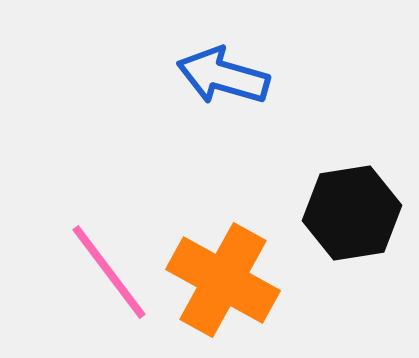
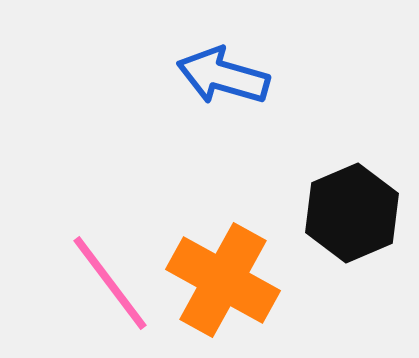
black hexagon: rotated 14 degrees counterclockwise
pink line: moved 1 px right, 11 px down
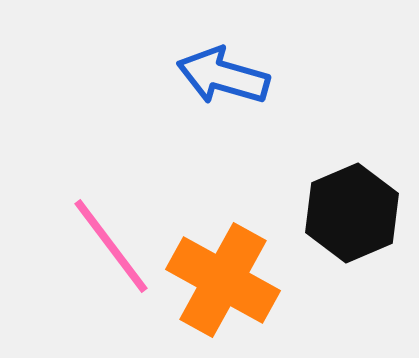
pink line: moved 1 px right, 37 px up
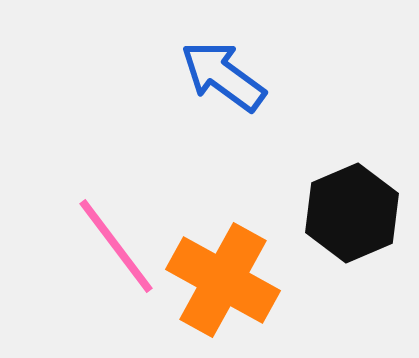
blue arrow: rotated 20 degrees clockwise
pink line: moved 5 px right
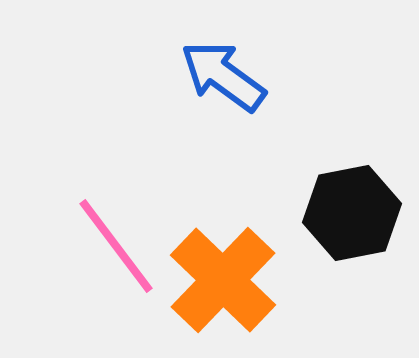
black hexagon: rotated 12 degrees clockwise
orange cross: rotated 15 degrees clockwise
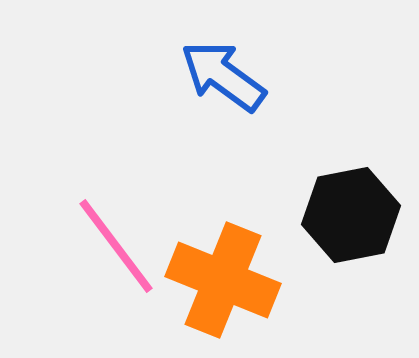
black hexagon: moved 1 px left, 2 px down
orange cross: rotated 22 degrees counterclockwise
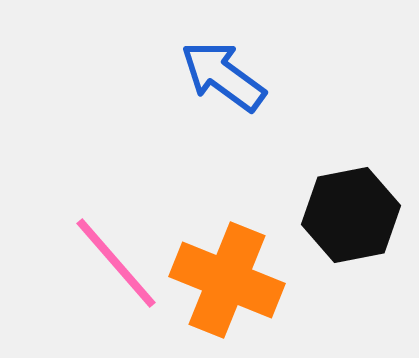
pink line: moved 17 px down; rotated 4 degrees counterclockwise
orange cross: moved 4 px right
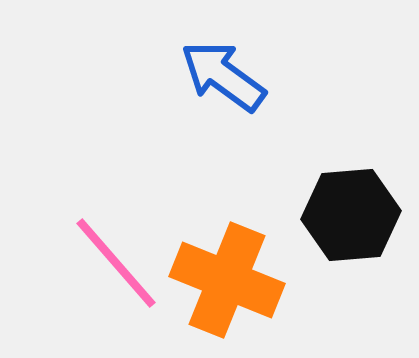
black hexagon: rotated 6 degrees clockwise
